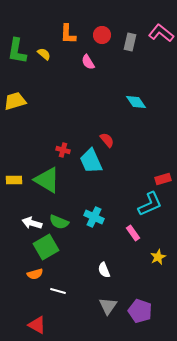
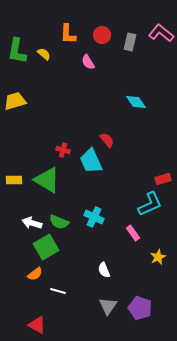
orange semicircle: rotated 21 degrees counterclockwise
purple pentagon: moved 3 px up
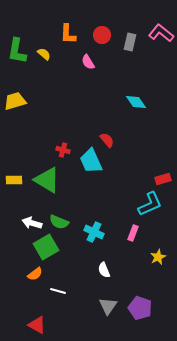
cyan cross: moved 15 px down
pink rectangle: rotated 56 degrees clockwise
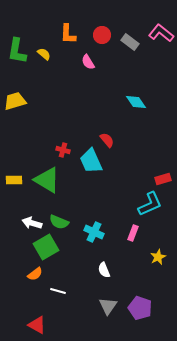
gray rectangle: rotated 66 degrees counterclockwise
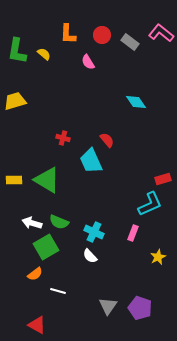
red cross: moved 12 px up
white semicircle: moved 14 px left, 14 px up; rotated 21 degrees counterclockwise
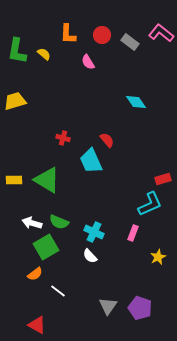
white line: rotated 21 degrees clockwise
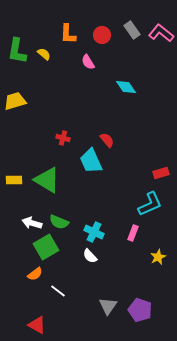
gray rectangle: moved 2 px right, 12 px up; rotated 18 degrees clockwise
cyan diamond: moved 10 px left, 15 px up
red rectangle: moved 2 px left, 6 px up
purple pentagon: moved 2 px down
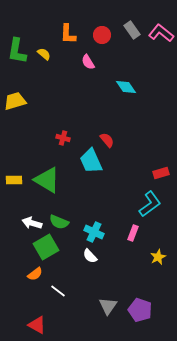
cyan L-shape: rotated 12 degrees counterclockwise
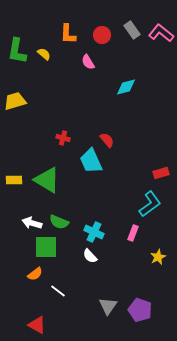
cyan diamond: rotated 70 degrees counterclockwise
green square: rotated 30 degrees clockwise
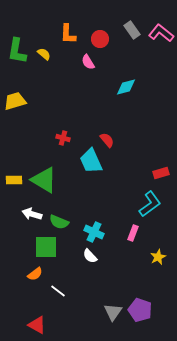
red circle: moved 2 px left, 4 px down
green triangle: moved 3 px left
white arrow: moved 9 px up
gray triangle: moved 5 px right, 6 px down
